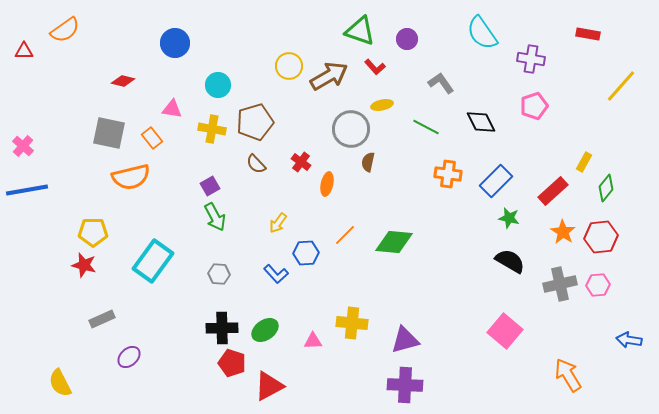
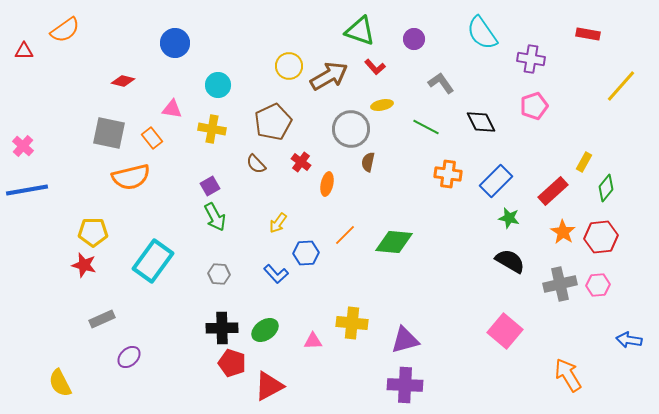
purple circle at (407, 39): moved 7 px right
brown pentagon at (255, 122): moved 18 px right; rotated 9 degrees counterclockwise
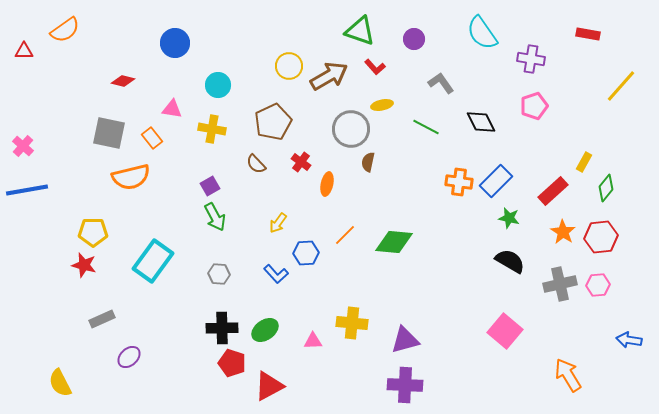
orange cross at (448, 174): moved 11 px right, 8 px down
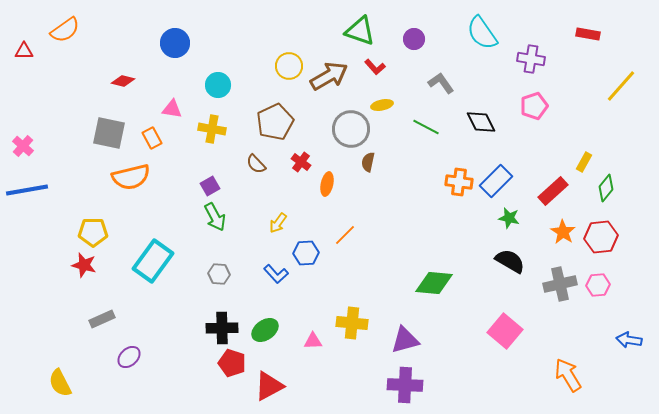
brown pentagon at (273, 122): moved 2 px right
orange rectangle at (152, 138): rotated 10 degrees clockwise
green diamond at (394, 242): moved 40 px right, 41 px down
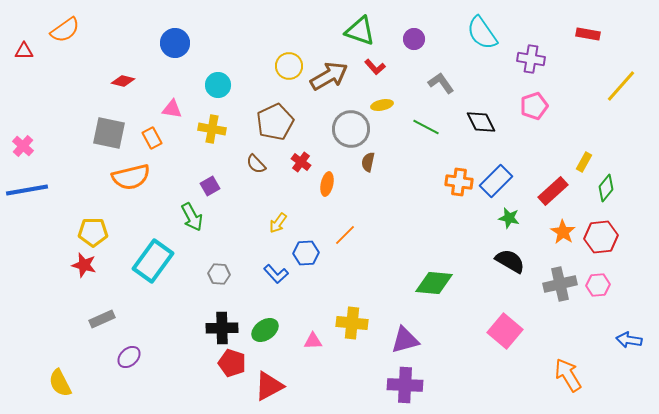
green arrow at (215, 217): moved 23 px left
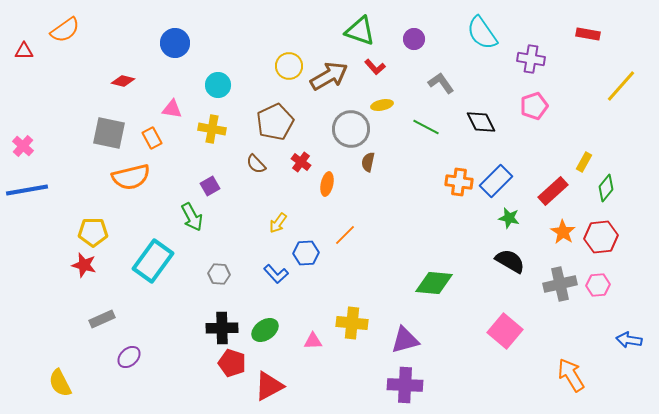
orange arrow at (568, 375): moved 3 px right
